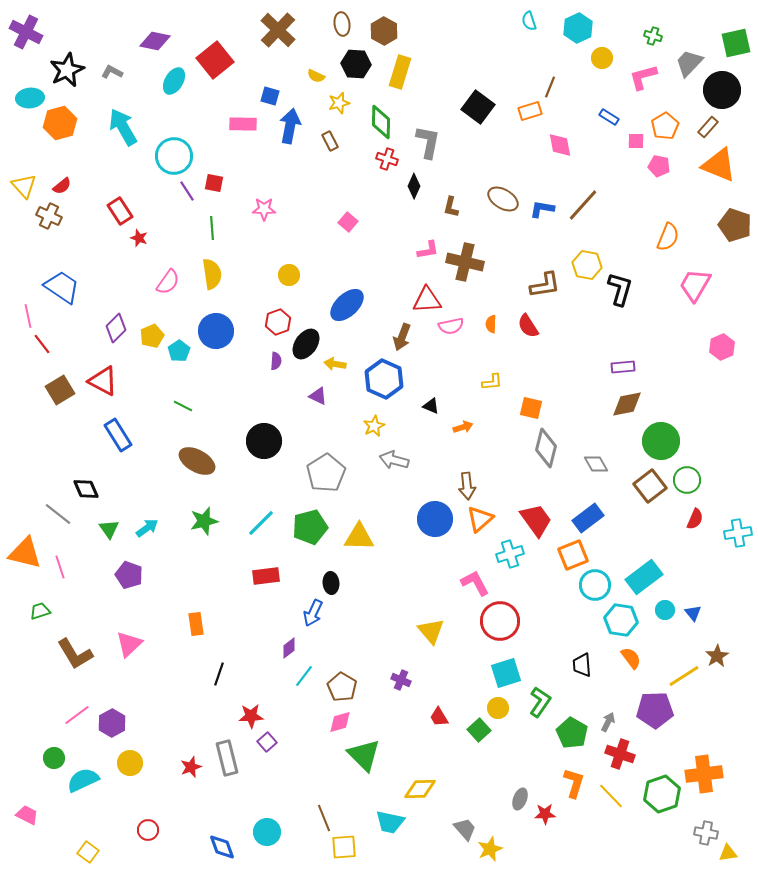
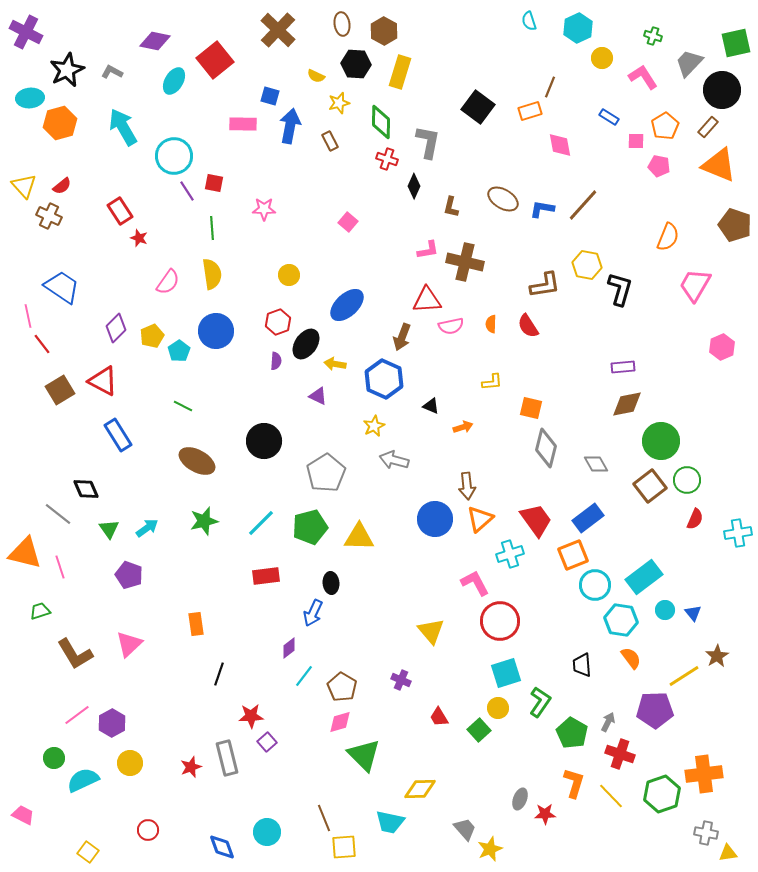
pink L-shape at (643, 77): rotated 72 degrees clockwise
pink trapezoid at (27, 815): moved 4 px left
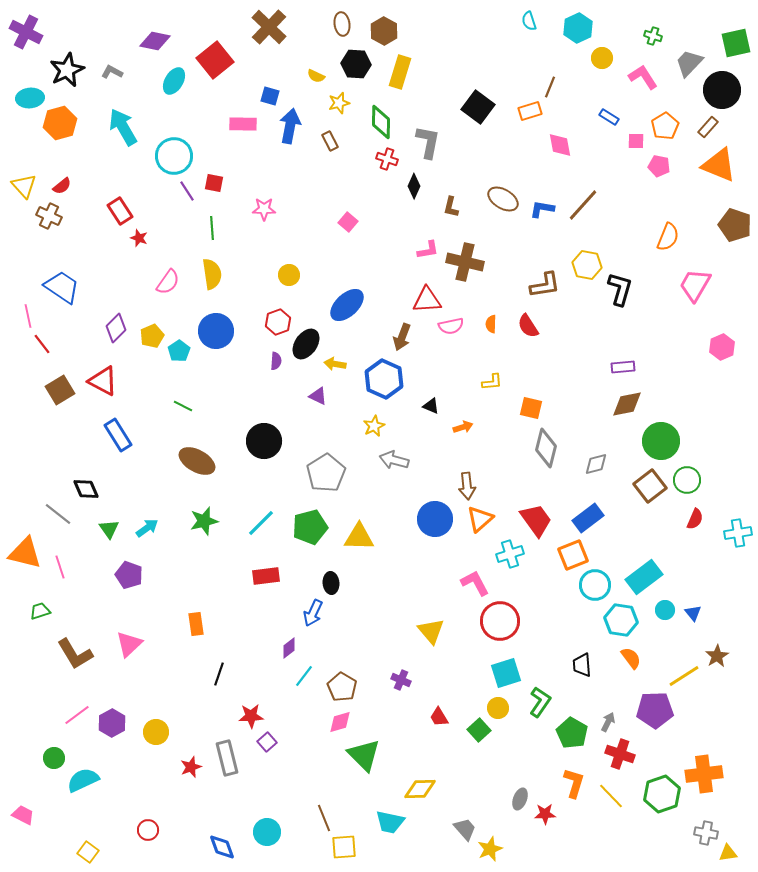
brown cross at (278, 30): moved 9 px left, 3 px up
gray diamond at (596, 464): rotated 75 degrees counterclockwise
yellow circle at (130, 763): moved 26 px right, 31 px up
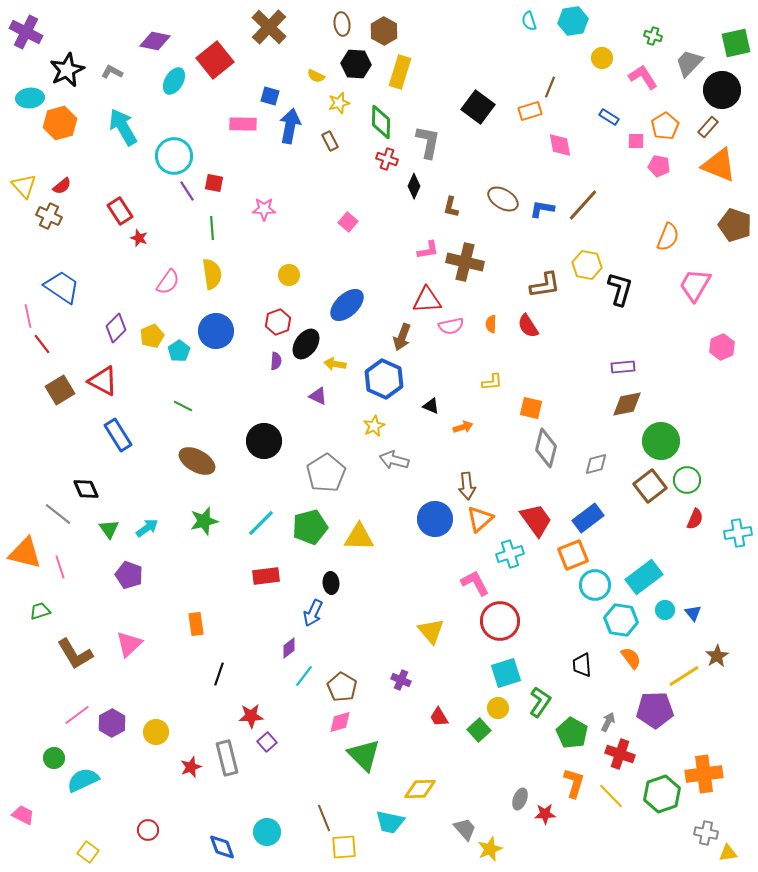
cyan hexagon at (578, 28): moved 5 px left, 7 px up; rotated 16 degrees clockwise
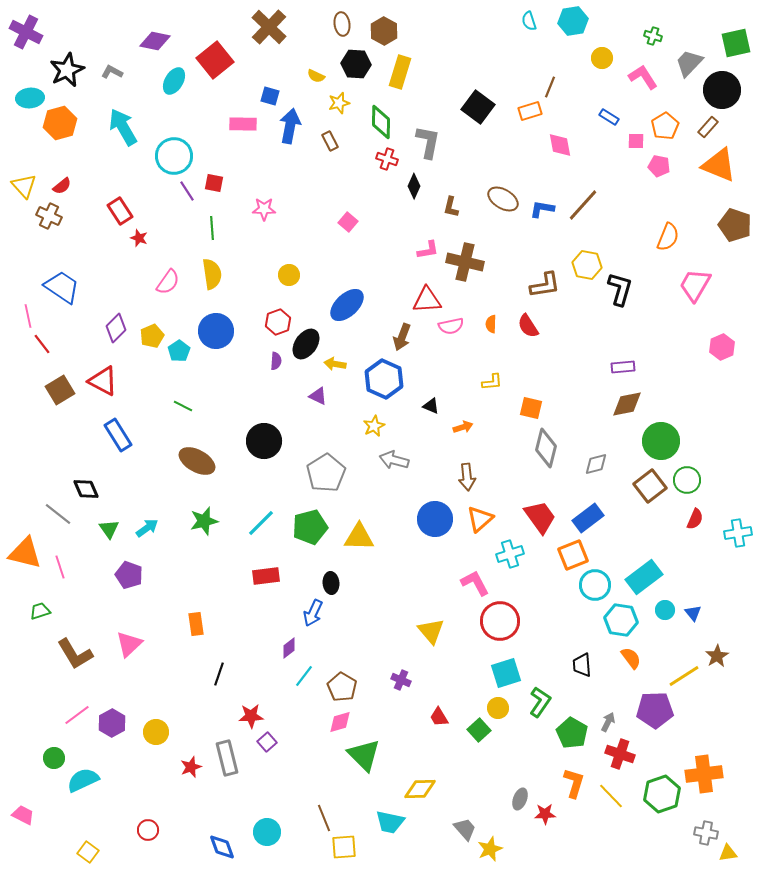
brown arrow at (467, 486): moved 9 px up
red trapezoid at (536, 520): moved 4 px right, 3 px up
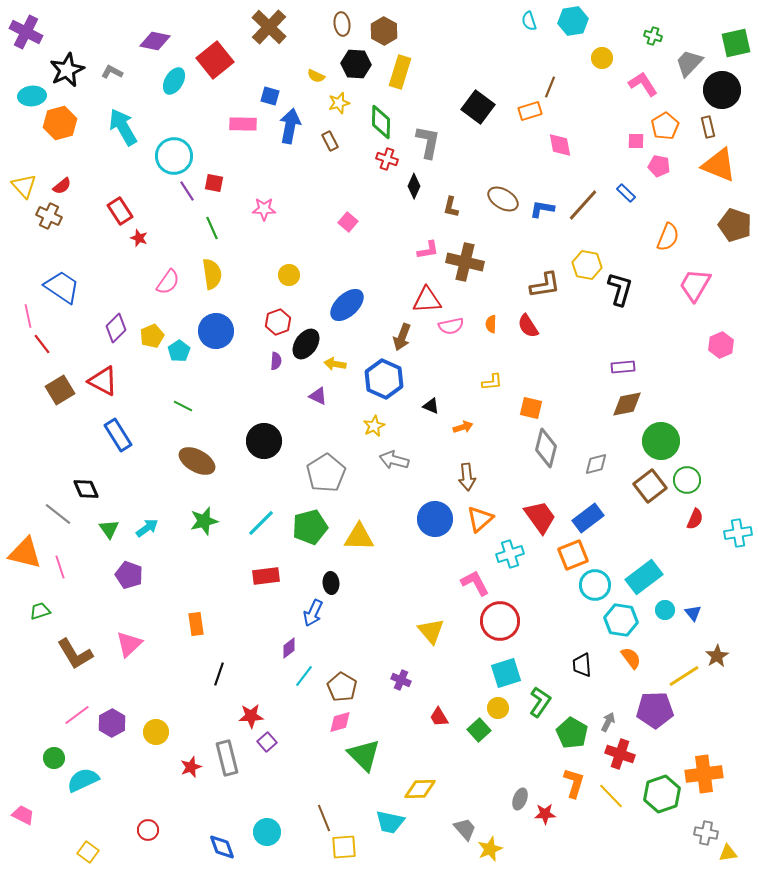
pink L-shape at (643, 77): moved 7 px down
cyan ellipse at (30, 98): moved 2 px right, 2 px up
blue rectangle at (609, 117): moved 17 px right, 76 px down; rotated 12 degrees clockwise
brown rectangle at (708, 127): rotated 55 degrees counterclockwise
green line at (212, 228): rotated 20 degrees counterclockwise
pink hexagon at (722, 347): moved 1 px left, 2 px up
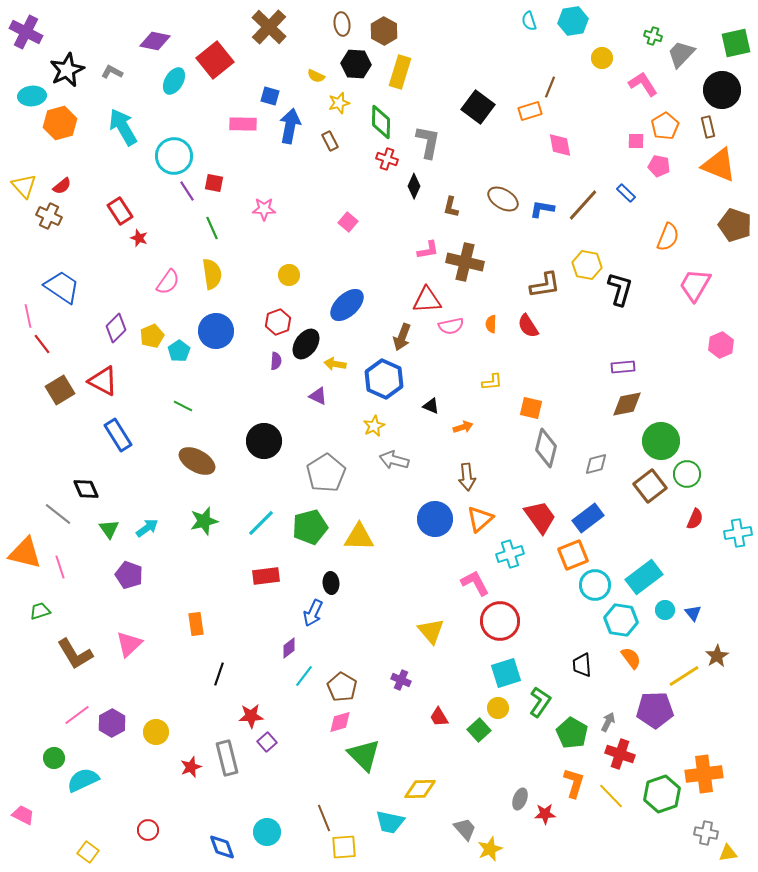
gray trapezoid at (689, 63): moved 8 px left, 9 px up
green circle at (687, 480): moved 6 px up
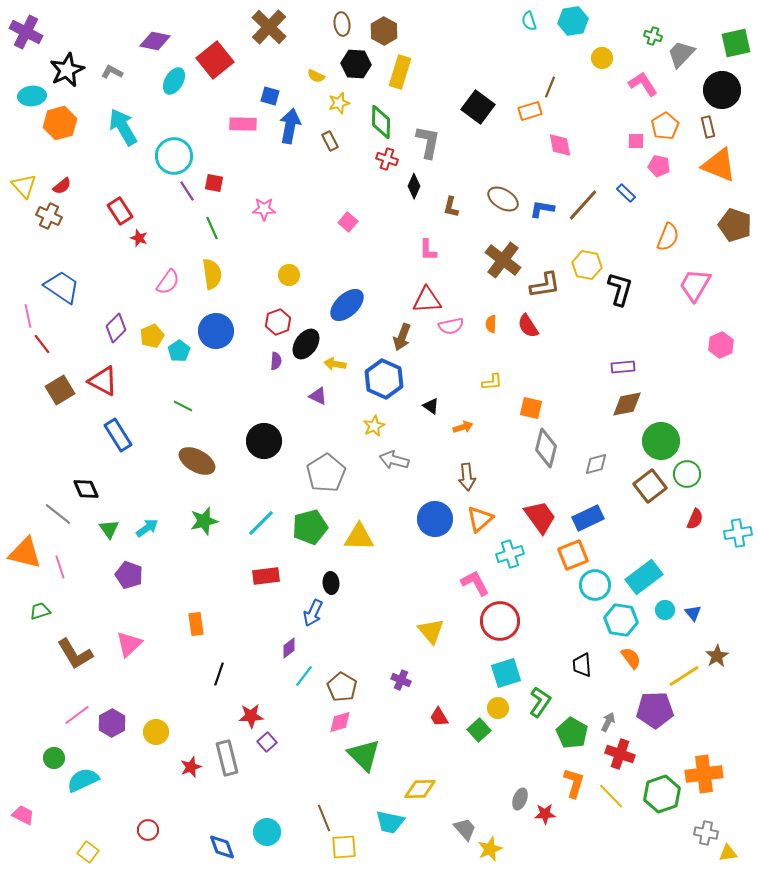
pink L-shape at (428, 250): rotated 100 degrees clockwise
brown cross at (465, 262): moved 38 px right, 2 px up; rotated 24 degrees clockwise
black triangle at (431, 406): rotated 12 degrees clockwise
blue rectangle at (588, 518): rotated 12 degrees clockwise
